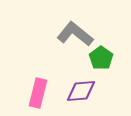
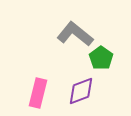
purple diamond: rotated 16 degrees counterclockwise
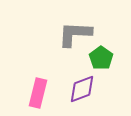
gray L-shape: rotated 36 degrees counterclockwise
purple diamond: moved 1 px right, 2 px up
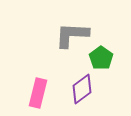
gray L-shape: moved 3 px left, 1 px down
purple diamond: rotated 16 degrees counterclockwise
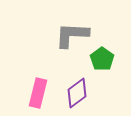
green pentagon: moved 1 px right, 1 px down
purple diamond: moved 5 px left, 4 px down
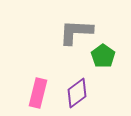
gray L-shape: moved 4 px right, 3 px up
green pentagon: moved 1 px right, 3 px up
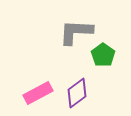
green pentagon: moved 1 px up
pink rectangle: rotated 48 degrees clockwise
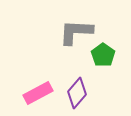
purple diamond: rotated 12 degrees counterclockwise
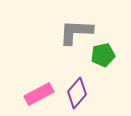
green pentagon: rotated 25 degrees clockwise
pink rectangle: moved 1 px right, 1 px down
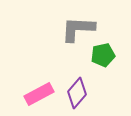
gray L-shape: moved 2 px right, 3 px up
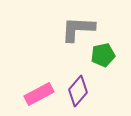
purple diamond: moved 1 px right, 2 px up
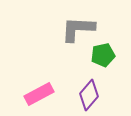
purple diamond: moved 11 px right, 4 px down
